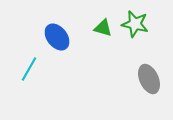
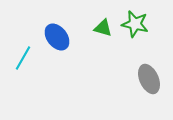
cyan line: moved 6 px left, 11 px up
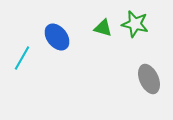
cyan line: moved 1 px left
